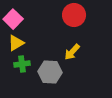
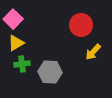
red circle: moved 7 px right, 10 px down
yellow arrow: moved 21 px right
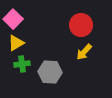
yellow arrow: moved 9 px left
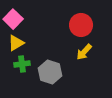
gray hexagon: rotated 15 degrees clockwise
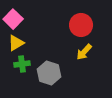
gray hexagon: moved 1 px left, 1 px down
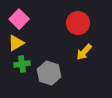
pink square: moved 6 px right
red circle: moved 3 px left, 2 px up
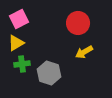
pink square: rotated 18 degrees clockwise
yellow arrow: rotated 18 degrees clockwise
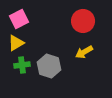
red circle: moved 5 px right, 2 px up
green cross: moved 1 px down
gray hexagon: moved 7 px up
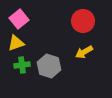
pink square: rotated 12 degrees counterclockwise
yellow triangle: rotated 12 degrees clockwise
